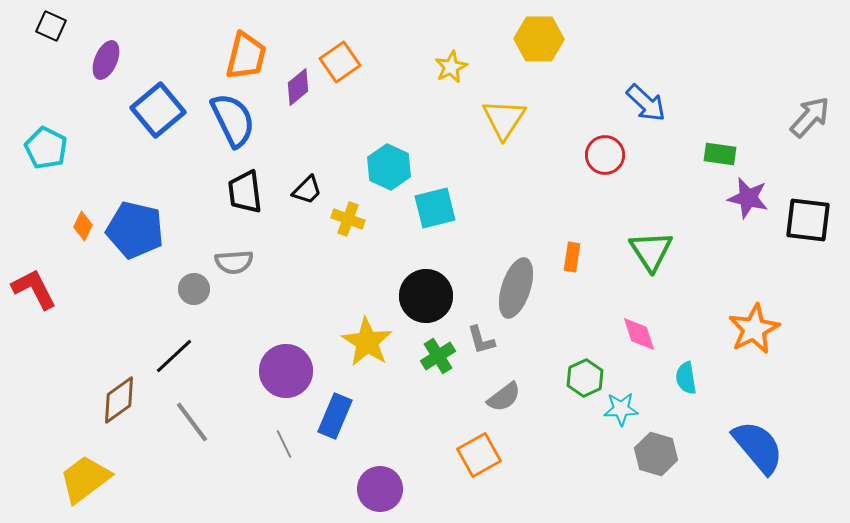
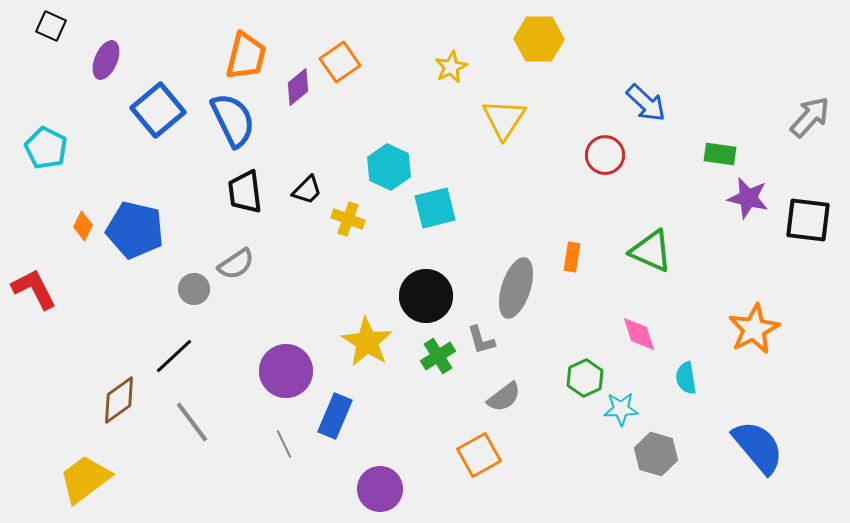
green triangle at (651, 251): rotated 33 degrees counterclockwise
gray semicircle at (234, 262): moved 2 px right, 2 px down; rotated 30 degrees counterclockwise
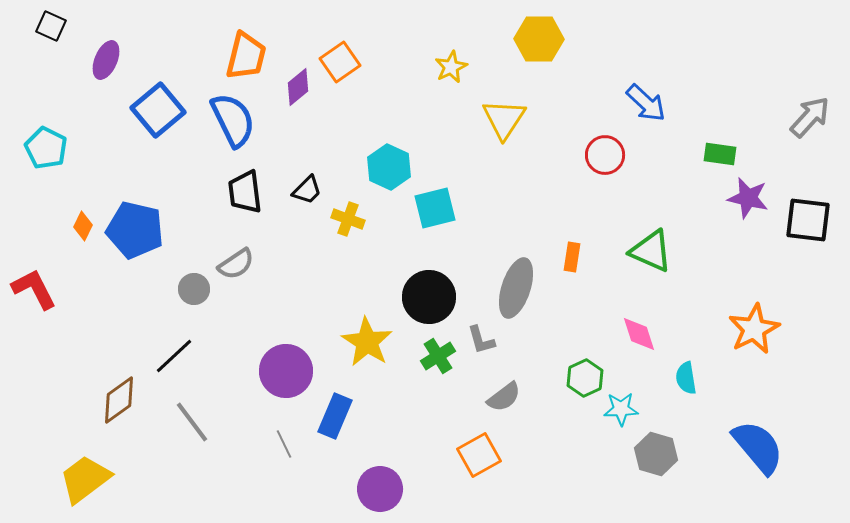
black circle at (426, 296): moved 3 px right, 1 px down
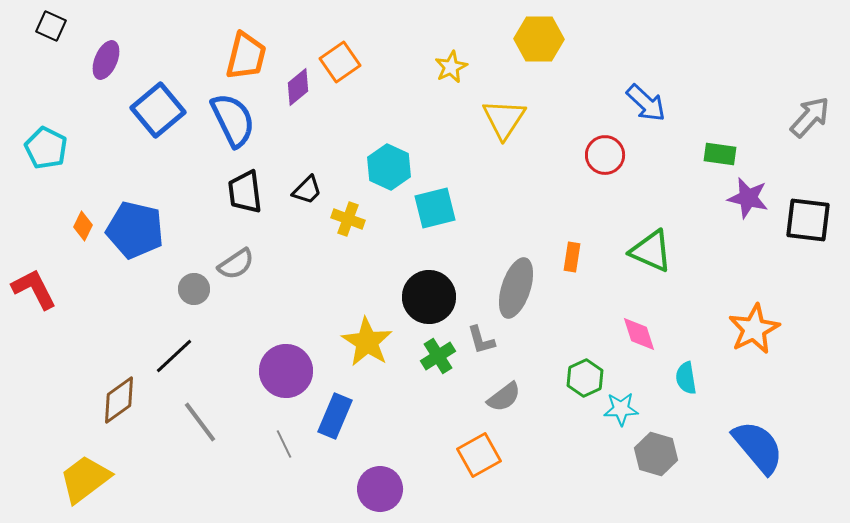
gray line at (192, 422): moved 8 px right
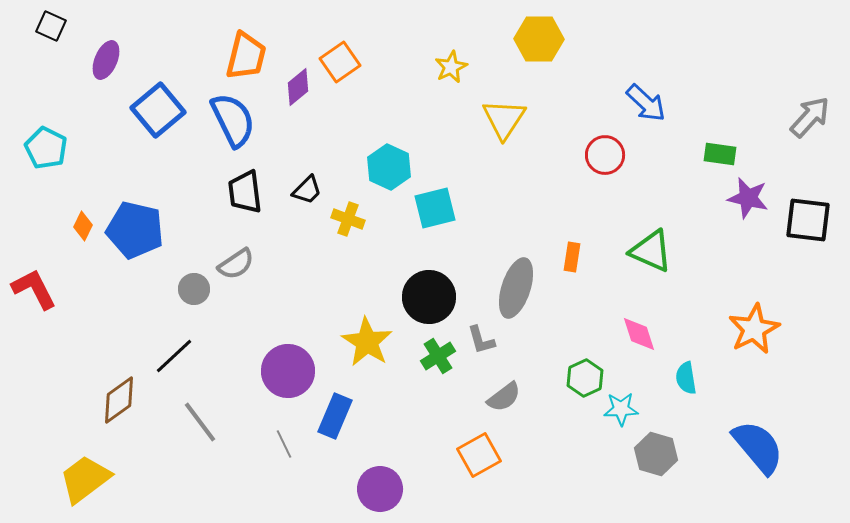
purple circle at (286, 371): moved 2 px right
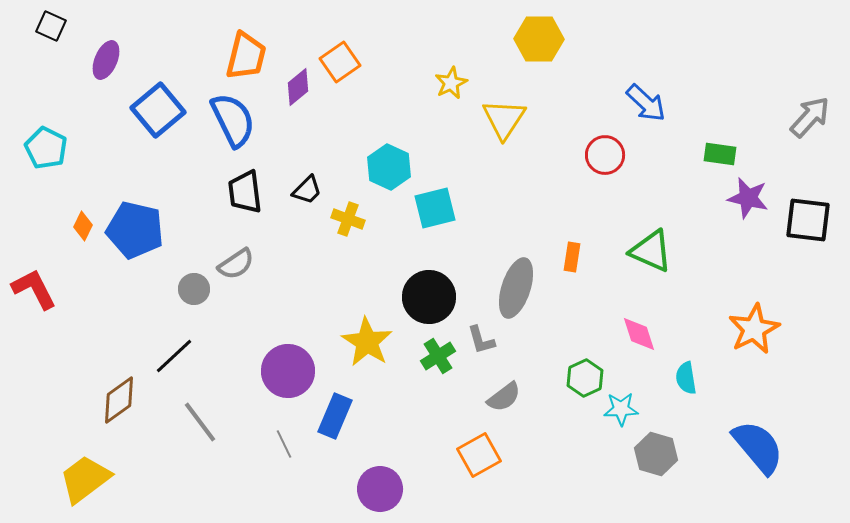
yellow star at (451, 67): moved 16 px down
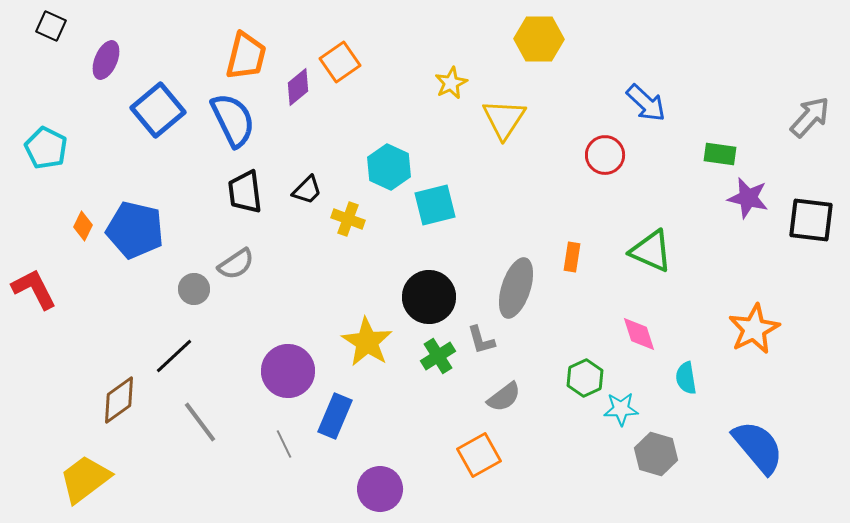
cyan square at (435, 208): moved 3 px up
black square at (808, 220): moved 3 px right
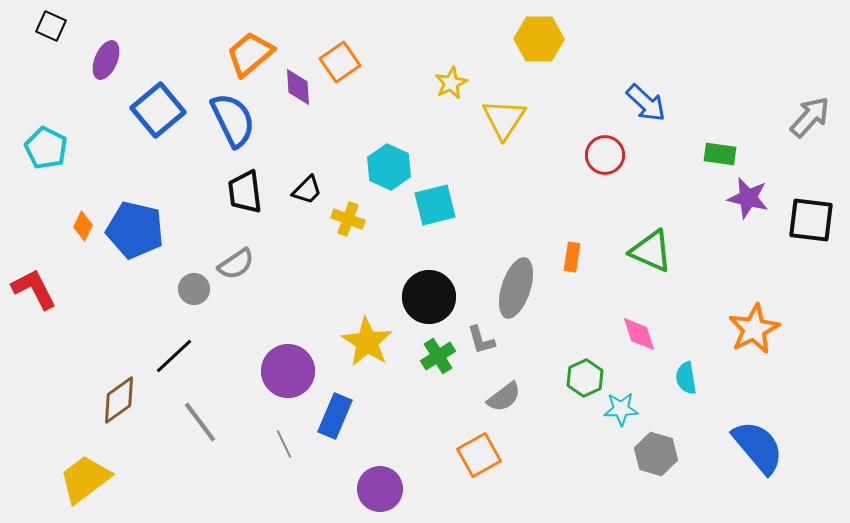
orange trapezoid at (246, 56): moved 4 px right, 2 px up; rotated 144 degrees counterclockwise
purple diamond at (298, 87): rotated 54 degrees counterclockwise
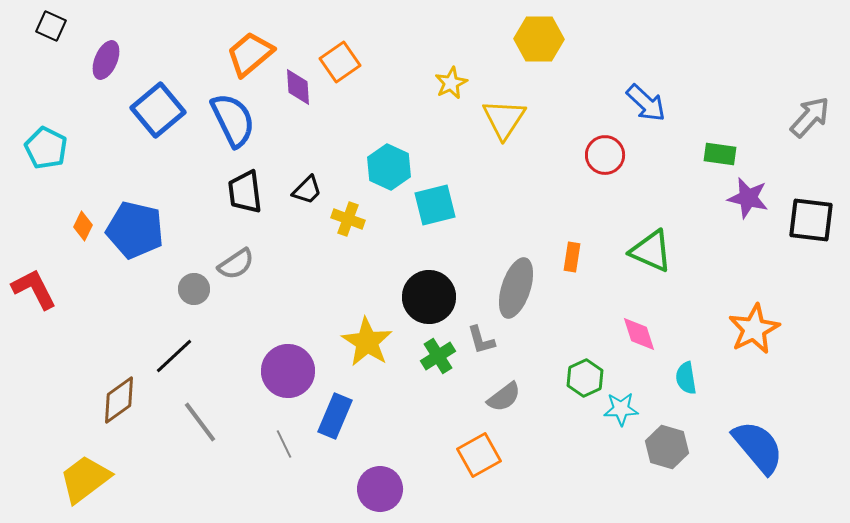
gray hexagon at (656, 454): moved 11 px right, 7 px up
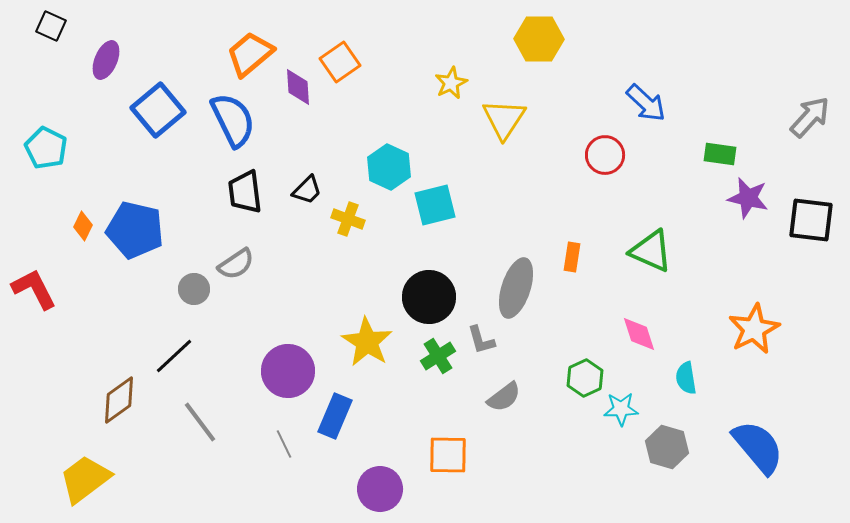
orange square at (479, 455): moved 31 px left; rotated 30 degrees clockwise
